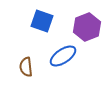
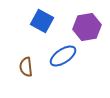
blue square: rotated 10 degrees clockwise
purple hexagon: rotated 12 degrees clockwise
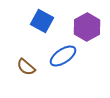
purple hexagon: rotated 20 degrees counterclockwise
brown semicircle: rotated 42 degrees counterclockwise
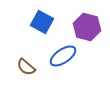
blue square: moved 1 px down
purple hexagon: rotated 16 degrees counterclockwise
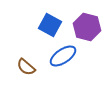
blue square: moved 8 px right, 3 px down
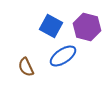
blue square: moved 1 px right, 1 px down
brown semicircle: rotated 24 degrees clockwise
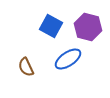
purple hexagon: moved 1 px right
blue ellipse: moved 5 px right, 3 px down
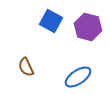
blue square: moved 5 px up
blue ellipse: moved 10 px right, 18 px down
